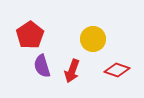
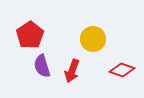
red diamond: moved 5 px right
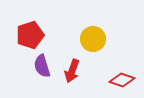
red pentagon: rotated 16 degrees clockwise
red diamond: moved 10 px down
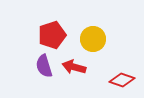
red pentagon: moved 22 px right
purple semicircle: moved 2 px right
red arrow: moved 2 px right, 4 px up; rotated 85 degrees clockwise
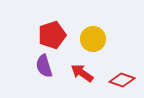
red arrow: moved 8 px right, 6 px down; rotated 20 degrees clockwise
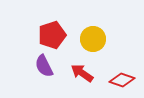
purple semicircle: rotated 10 degrees counterclockwise
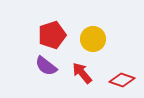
purple semicircle: moved 2 px right; rotated 25 degrees counterclockwise
red arrow: rotated 15 degrees clockwise
